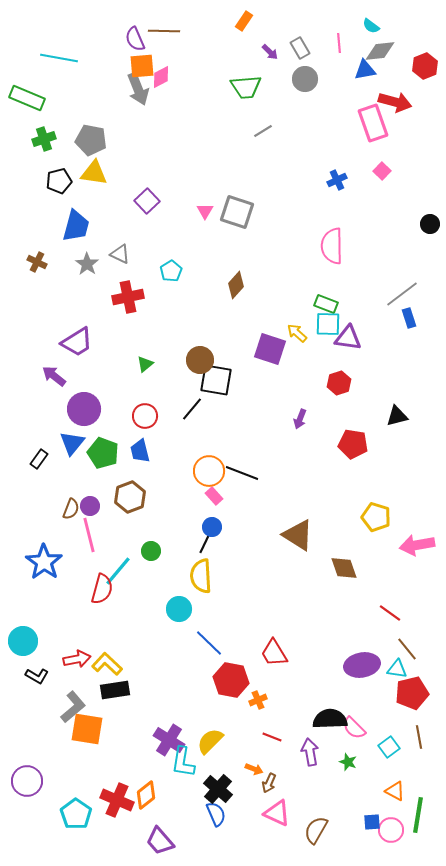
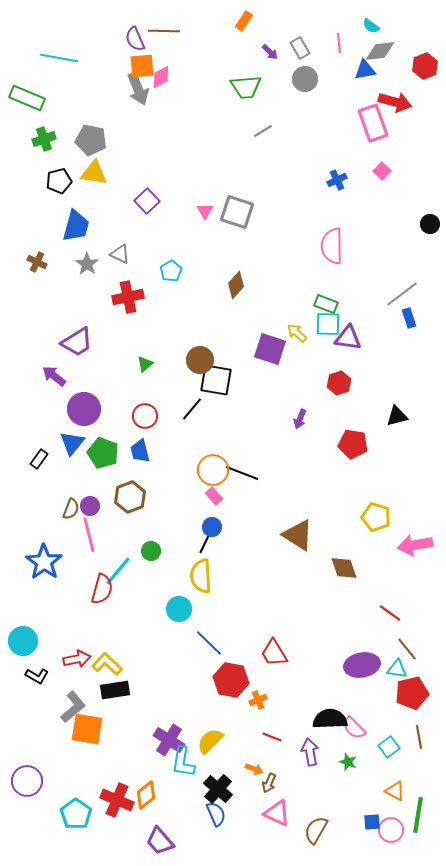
orange circle at (209, 471): moved 4 px right, 1 px up
pink arrow at (417, 545): moved 2 px left
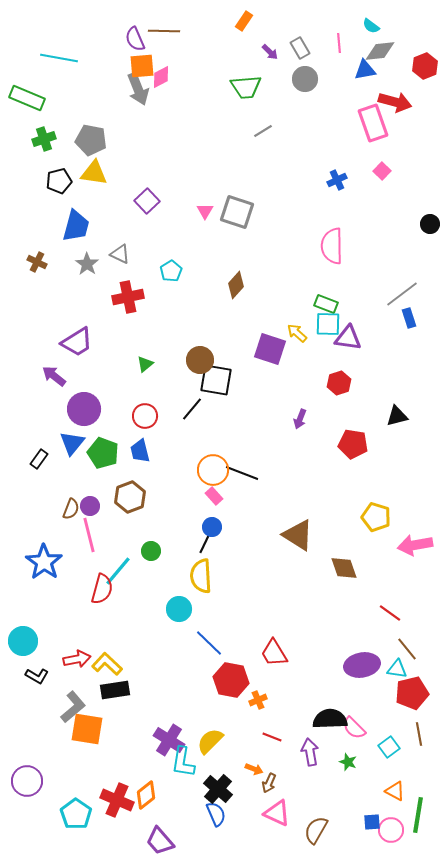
brown line at (419, 737): moved 3 px up
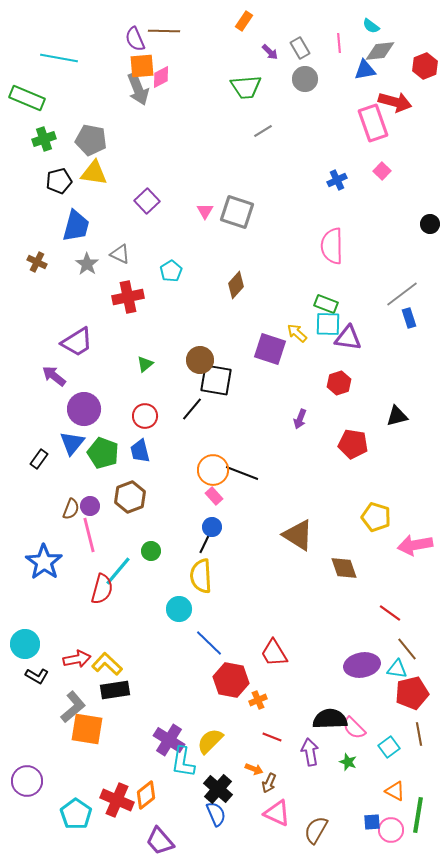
cyan circle at (23, 641): moved 2 px right, 3 px down
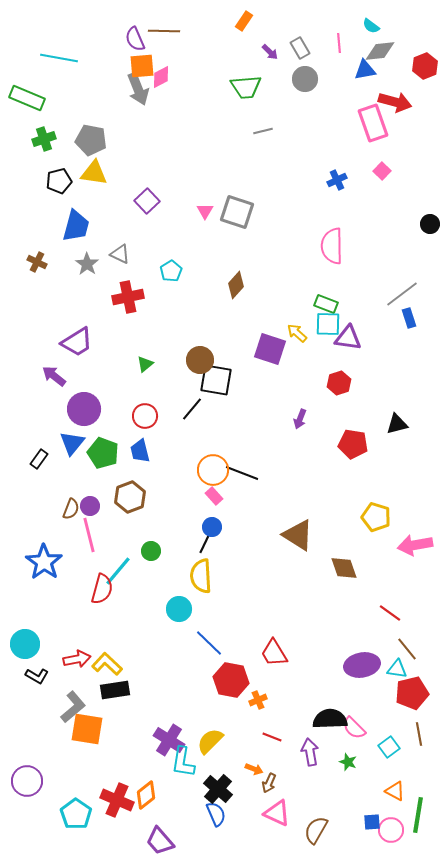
gray line at (263, 131): rotated 18 degrees clockwise
black triangle at (397, 416): moved 8 px down
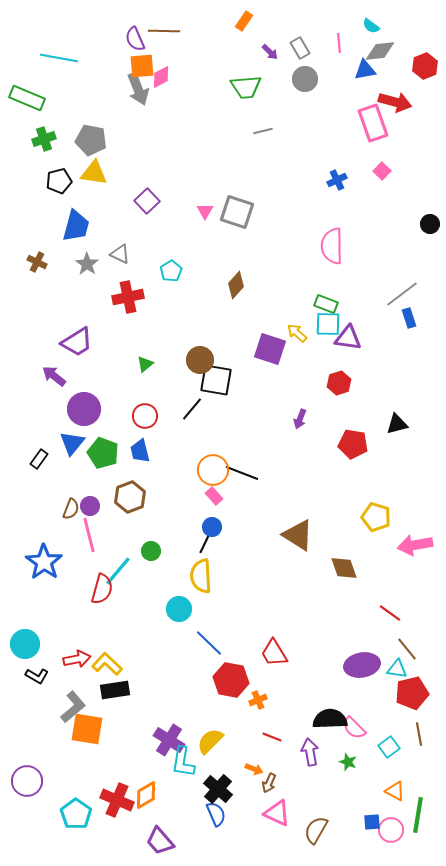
orange diamond at (146, 795): rotated 8 degrees clockwise
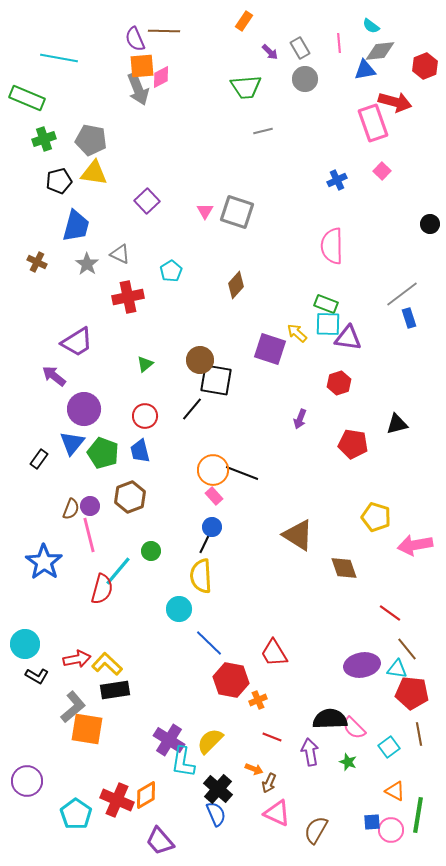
red pentagon at (412, 693): rotated 20 degrees clockwise
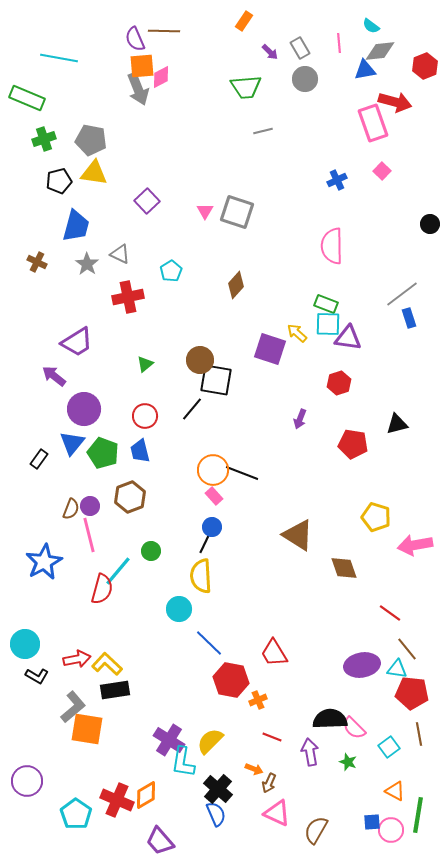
blue star at (44, 562): rotated 9 degrees clockwise
